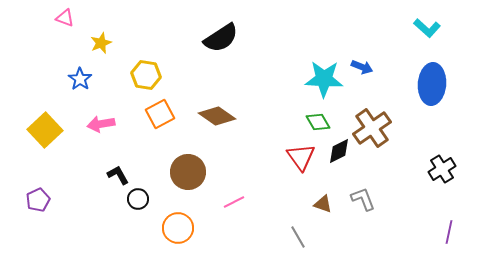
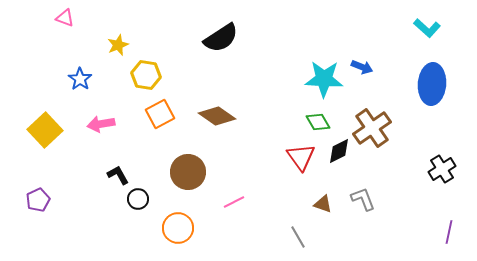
yellow star: moved 17 px right, 2 px down
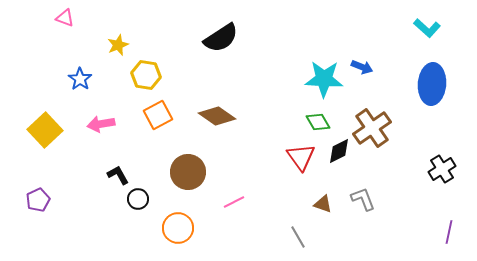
orange square: moved 2 px left, 1 px down
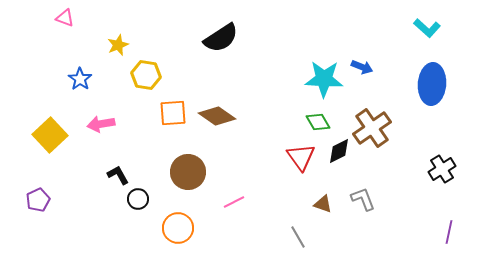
orange square: moved 15 px right, 2 px up; rotated 24 degrees clockwise
yellow square: moved 5 px right, 5 px down
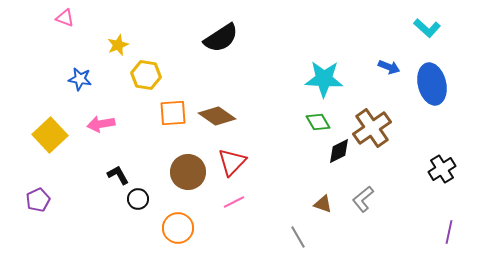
blue arrow: moved 27 px right
blue star: rotated 25 degrees counterclockwise
blue ellipse: rotated 18 degrees counterclockwise
red triangle: moved 69 px left, 5 px down; rotated 20 degrees clockwise
gray L-shape: rotated 108 degrees counterclockwise
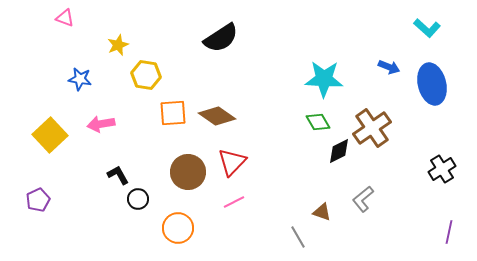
brown triangle: moved 1 px left, 8 px down
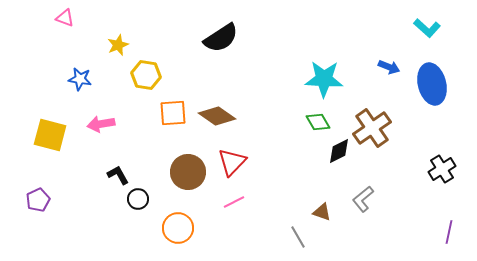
yellow square: rotated 32 degrees counterclockwise
